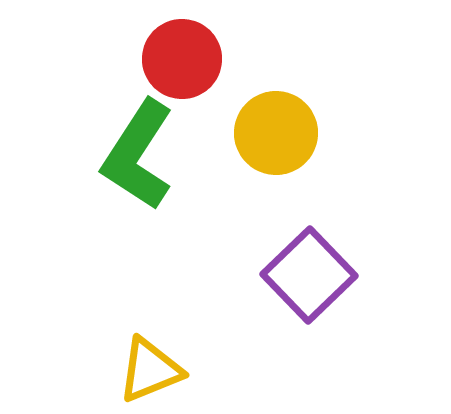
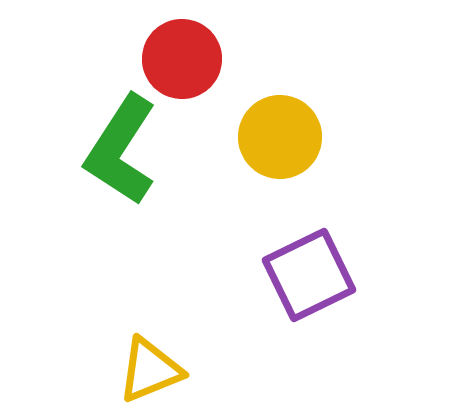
yellow circle: moved 4 px right, 4 px down
green L-shape: moved 17 px left, 5 px up
purple square: rotated 18 degrees clockwise
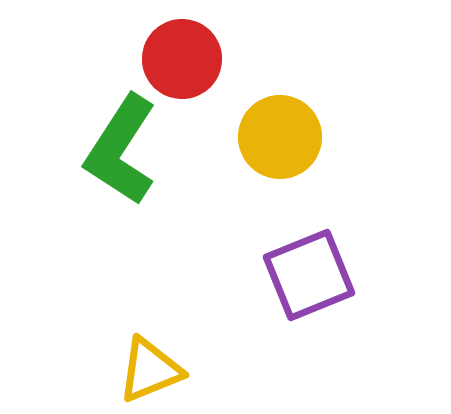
purple square: rotated 4 degrees clockwise
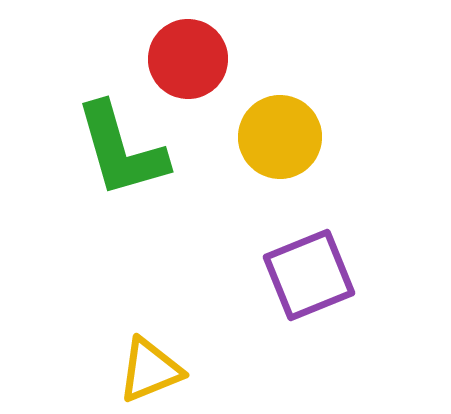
red circle: moved 6 px right
green L-shape: rotated 49 degrees counterclockwise
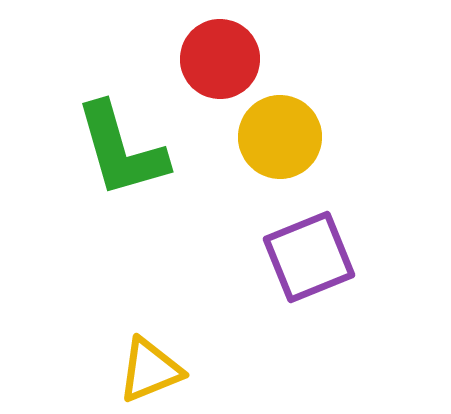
red circle: moved 32 px right
purple square: moved 18 px up
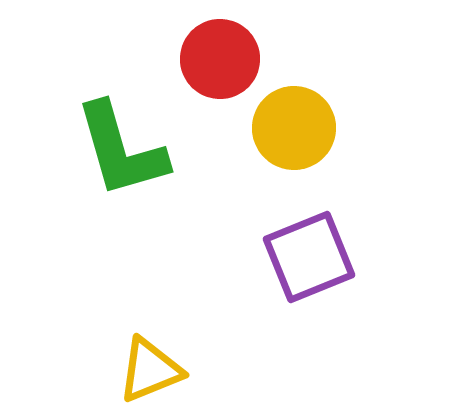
yellow circle: moved 14 px right, 9 px up
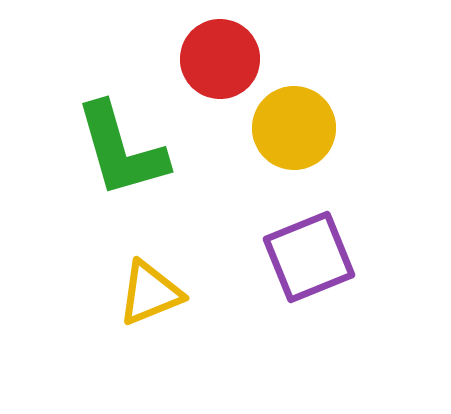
yellow triangle: moved 77 px up
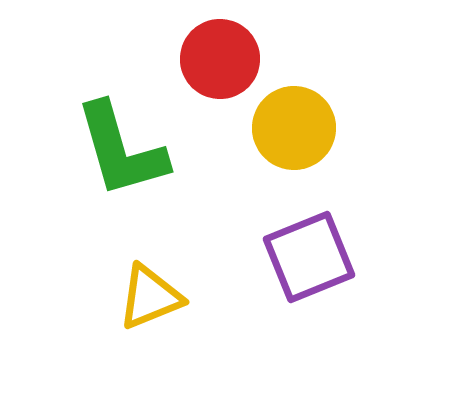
yellow triangle: moved 4 px down
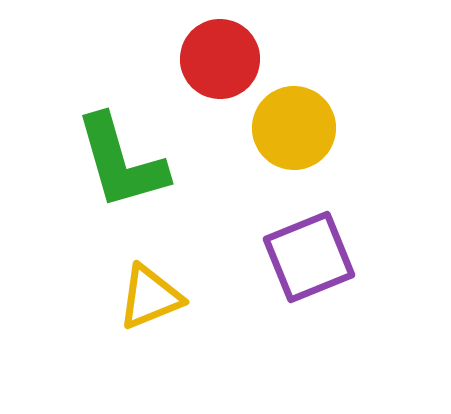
green L-shape: moved 12 px down
